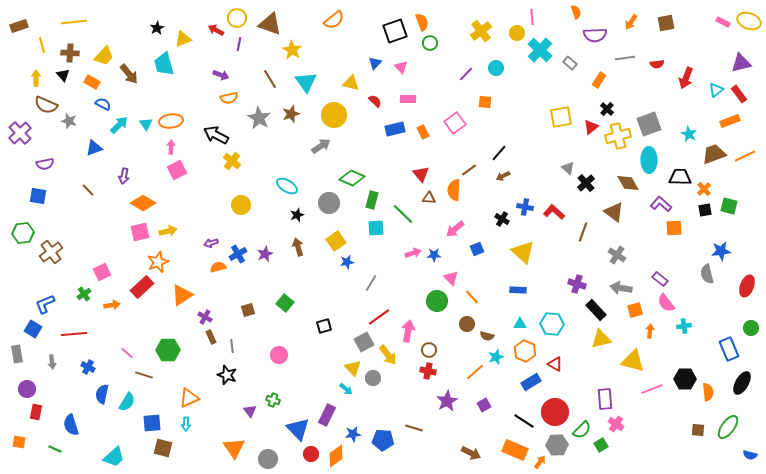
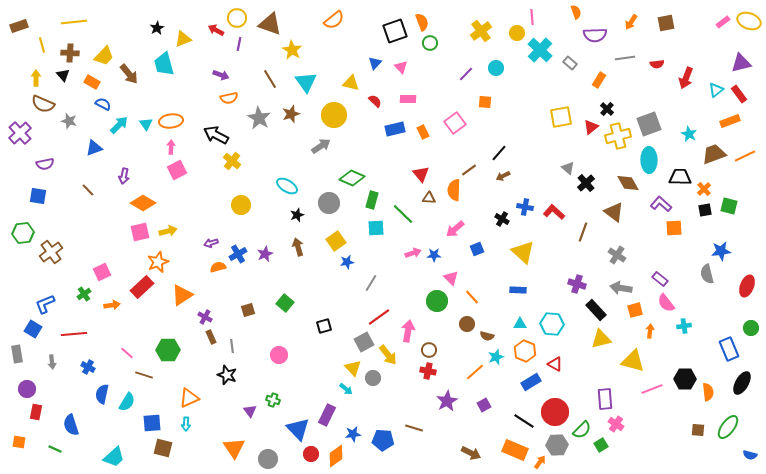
pink rectangle at (723, 22): rotated 64 degrees counterclockwise
brown semicircle at (46, 105): moved 3 px left, 1 px up
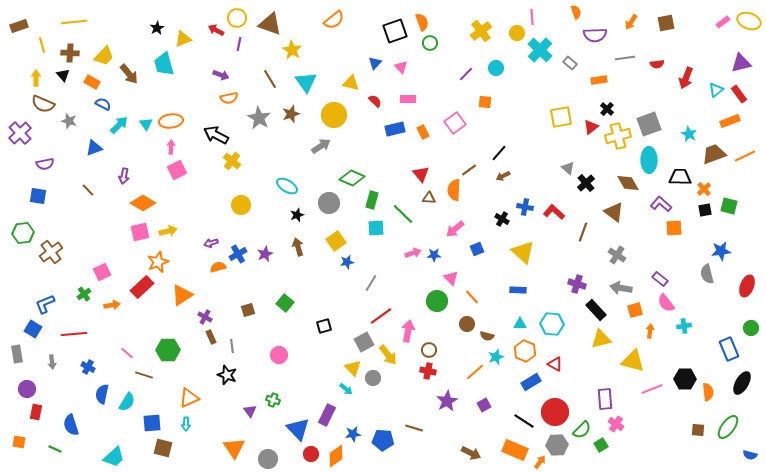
orange rectangle at (599, 80): rotated 49 degrees clockwise
red line at (379, 317): moved 2 px right, 1 px up
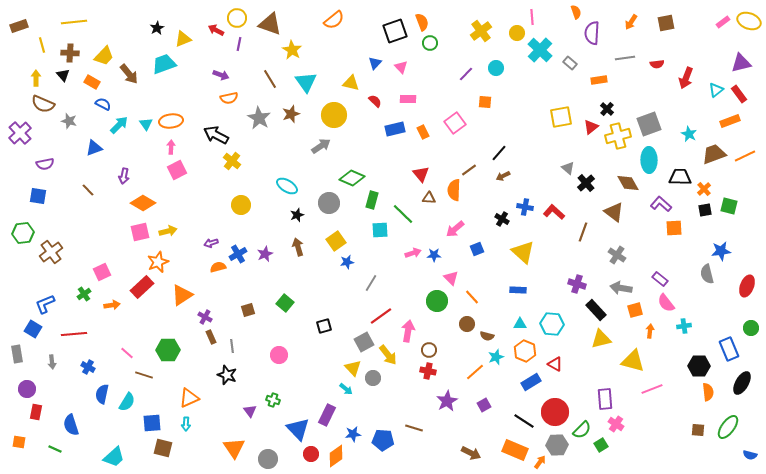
purple semicircle at (595, 35): moved 3 px left, 2 px up; rotated 95 degrees clockwise
cyan trapezoid at (164, 64): rotated 85 degrees clockwise
cyan square at (376, 228): moved 4 px right, 2 px down
black hexagon at (685, 379): moved 14 px right, 13 px up
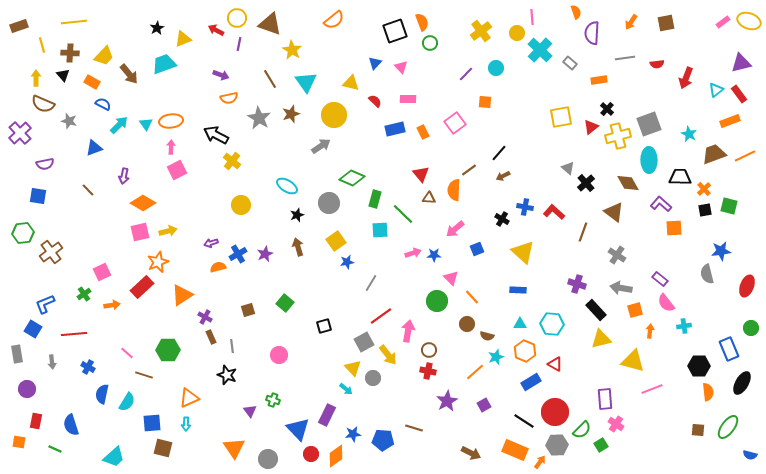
green rectangle at (372, 200): moved 3 px right, 1 px up
red rectangle at (36, 412): moved 9 px down
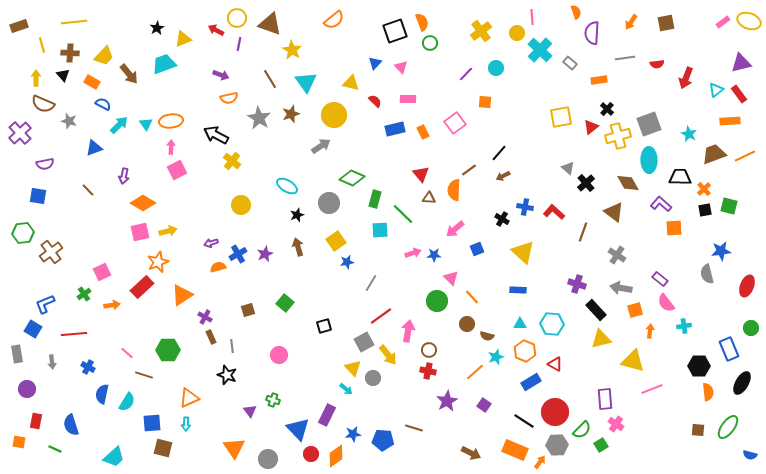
orange rectangle at (730, 121): rotated 18 degrees clockwise
purple square at (484, 405): rotated 24 degrees counterclockwise
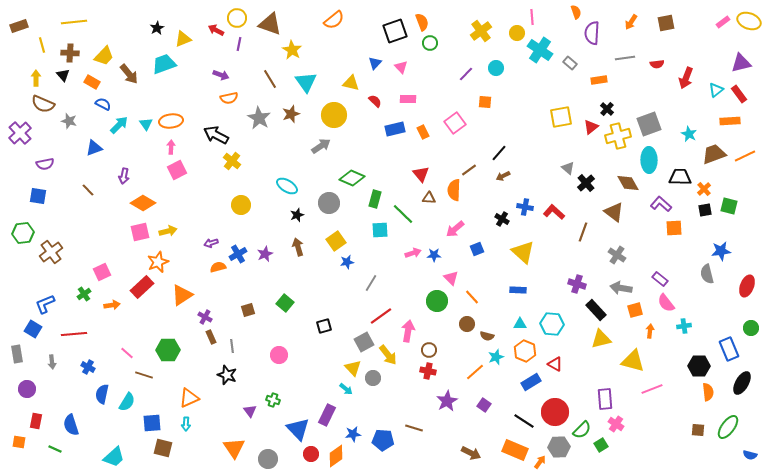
cyan cross at (540, 50): rotated 10 degrees counterclockwise
gray hexagon at (557, 445): moved 2 px right, 2 px down
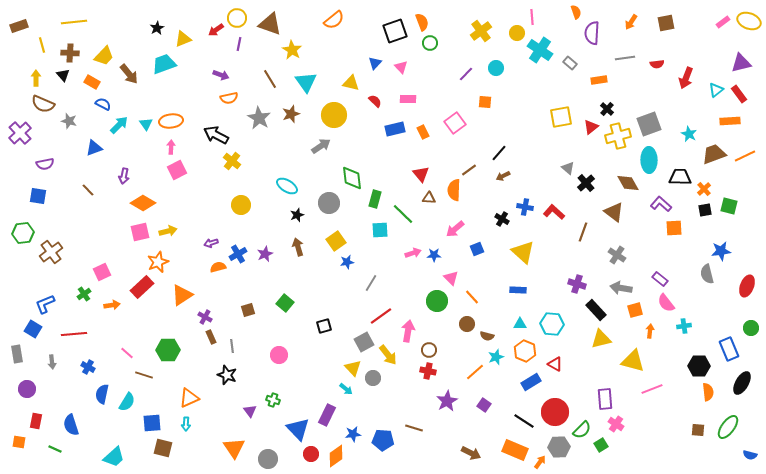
red arrow at (216, 30): rotated 63 degrees counterclockwise
green diamond at (352, 178): rotated 60 degrees clockwise
